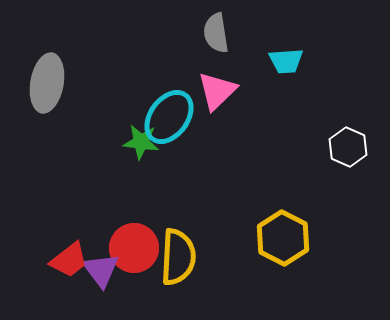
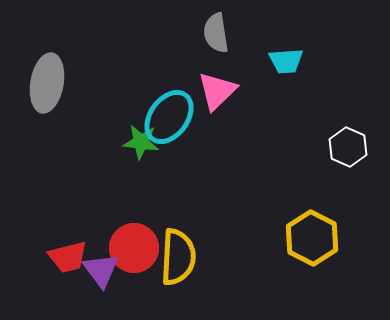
yellow hexagon: moved 29 px right
red trapezoid: moved 1 px left, 3 px up; rotated 24 degrees clockwise
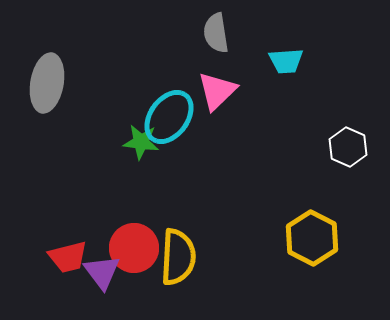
purple triangle: moved 1 px right, 2 px down
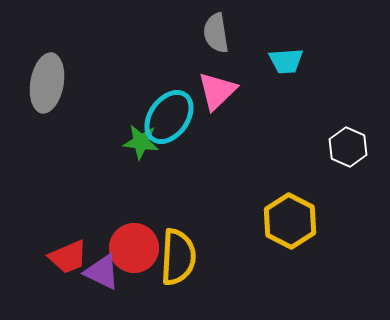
yellow hexagon: moved 22 px left, 17 px up
red trapezoid: rotated 9 degrees counterclockwise
purple triangle: rotated 27 degrees counterclockwise
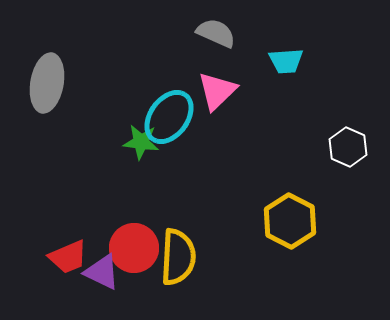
gray semicircle: rotated 123 degrees clockwise
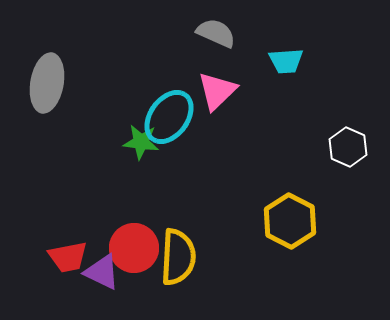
red trapezoid: rotated 12 degrees clockwise
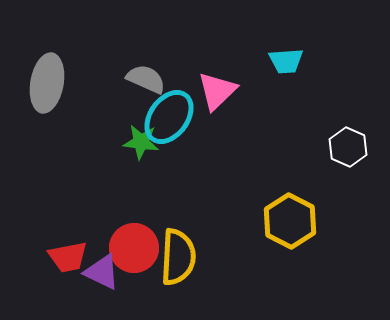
gray semicircle: moved 70 px left, 46 px down
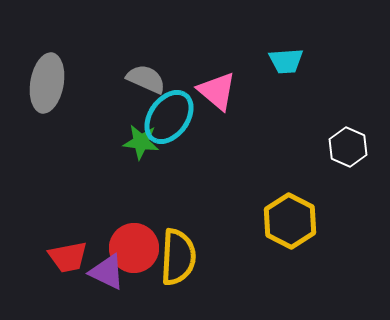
pink triangle: rotated 36 degrees counterclockwise
purple triangle: moved 5 px right
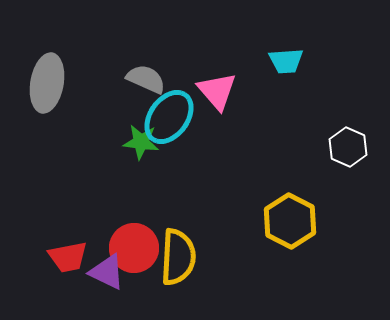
pink triangle: rotated 9 degrees clockwise
